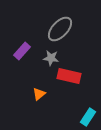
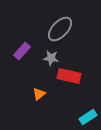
cyan rectangle: rotated 24 degrees clockwise
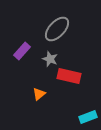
gray ellipse: moved 3 px left
gray star: moved 1 px left, 1 px down; rotated 14 degrees clockwise
cyan rectangle: rotated 12 degrees clockwise
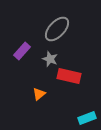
cyan rectangle: moved 1 px left, 1 px down
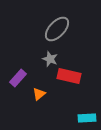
purple rectangle: moved 4 px left, 27 px down
cyan rectangle: rotated 18 degrees clockwise
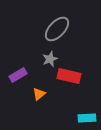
gray star: rotated 28 degrees clockwise
purple rectangle: moved 3 px up; rotated 18 degrees clockwise
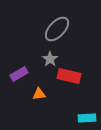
gray star: rotated 14 degrees counterclockwise
purple rectangle: moved 1 px right, 1 px up
orange triangle: rotated 32 degrees clockwise
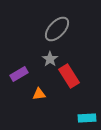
red rectangle: rotated 45 degrees clockwise
